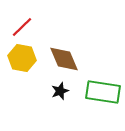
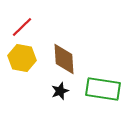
brown diamond: rotated 20 degrees clockwise
green rectangle: moved 3 px up
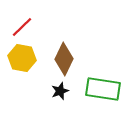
brown diamond: rotated 28 degrees clockwise
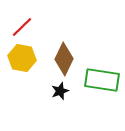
green rectangle: moved 1 px left, 9 px up
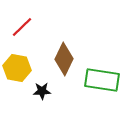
yellow hexagon: moved 5 px left, 10 px down
black star: moved 18 px left; rotated 18 degrees clockwise
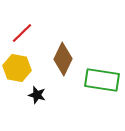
red line: moved 6 px down
brown diamond: moved 1 px left
black star: moved 5 px left, 4 px down; rotated 18 degrees clockwise
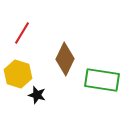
red line: rotated 15 degrees counterclockwise
brown diamond: moved 2 px right
yellow hexagon: moved 1 px right, 6 px down; rotated 8 degrees clockwise
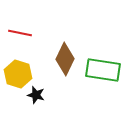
red line: moved 2 px left; rotated 70 degrees clockwise
green rectangle: moved 1 px right, 10 px up
black star: moved 1 px left
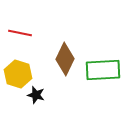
green rectangle: rotated 12 degrees counterclockwise
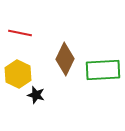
yellow hexagon: rotated 8 degrees clockwise
